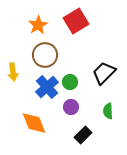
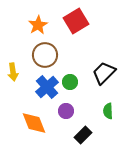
purple circle: moved 5 px left, 4 px down
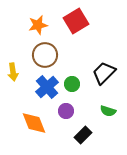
orange star: rotated 18 degrees clockwise
green circle: moved 2 px right, 2 px down
green semicircle: rotated 70 degrees counterclockwise
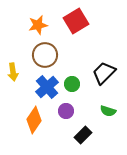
orange diamond: moved 3 px up; rotated 56 degrees clockwise
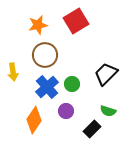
black trapezoid: moved 2 px right, 1 px down
black rectangle: moved 9 px right, 6 px up
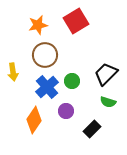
green circle: moved 3 px up
green semicircle: moved 9 px up
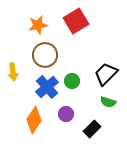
purple circle: moved 3 px down
